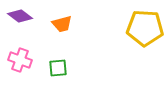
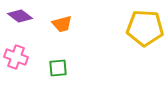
pink cross: moved 4 px left, 3 px up
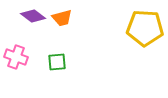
purple diamond: moved 13 px right
orange trapezoid: moved 6 px up
green square: moved 1 px left, 6 px up
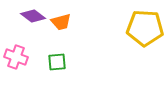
orange trapezoid: moved 1 px left, 4 px down
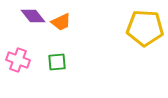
purple diamond: rotated 15 degrees clockwise
orange trapezoid: rotated 10 degrees counterclockwise
pink cross: moved 2 px right, 3 px down
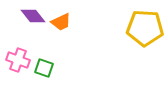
green square: moved 13 px left, 6 px down; rotated 24 degrees clockwise
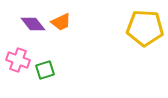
purple diamond: moved 8 px down
green square: moved 1 px right, 2 px down; rotated 36 degrees counterclockwise
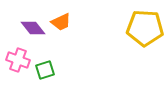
purple diamond: moved 4 px down
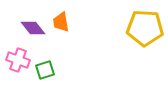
orange trapezoid: rotated 105 degrees clockwise
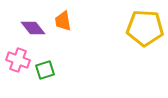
orange trapezoid: moved 2 px right, 1 px up
